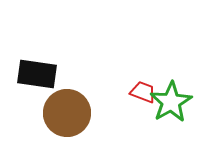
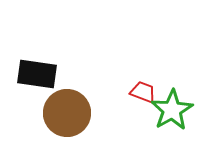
green star: moved 1 px right, 8 px down
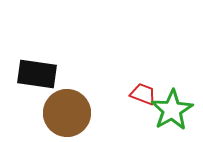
red trapezoid: moved 2 px down
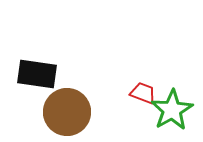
red trapezoid: moved 1 px up
brown circle: moved 1 px up
